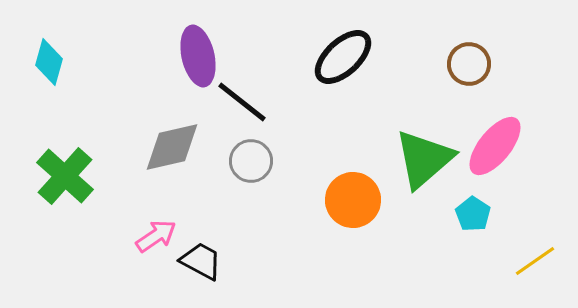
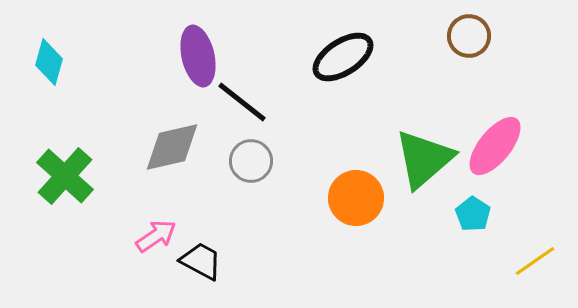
black ellipse: rotated 10 degrees clockwise
brown circle: moved 28 px up
orange circle: moved 3 px right, 2 px up
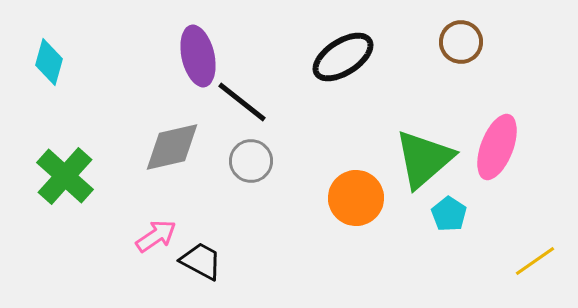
brown circle: moved 8 px left, 6 px down
pink ellipse: moved 2 px right, 1 px down; rotated 18 degrees counterclockwise
cyan pentagon: moved 24 px left
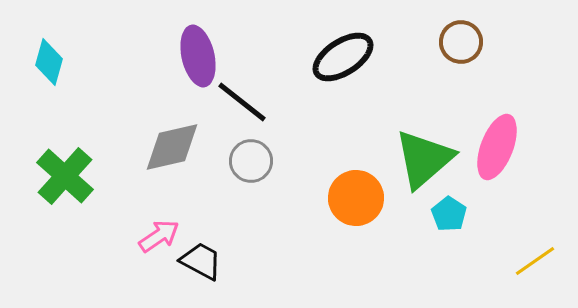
pink arrow: moved 3 px right
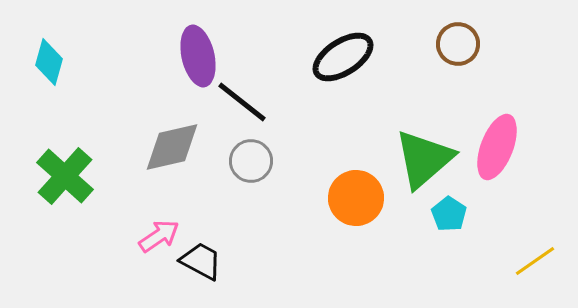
brown circle: moved 3 px left, 2 px down
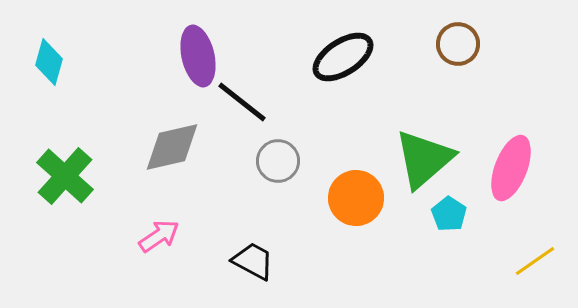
pink ellipse: moved 14 px right, 21 px down
gray circle: moved 27 px right
black trapezoid: moved 52 px right
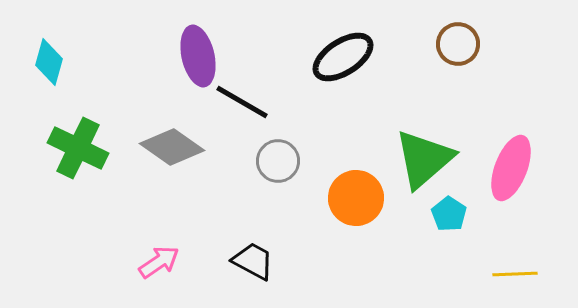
black line: rotated 8 degrees counterclockwise
gray diamond: rotated 48 degrees clockwise
green cross: moved 13 px right, 28 px up; rotated 16 degrees counterclockwise
pink arrow: moved 26 px down
yellow line: moved 20 px left, 13 px down; rotated 33 degrees clockwise
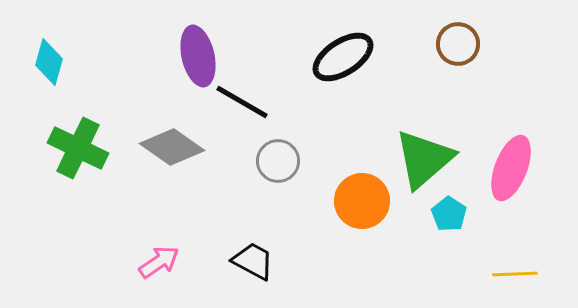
orange circle: moved 6 px right, 3 px down
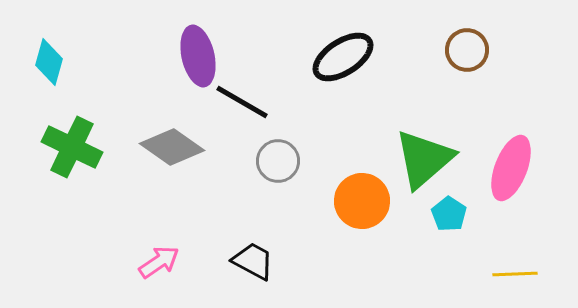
brown circle: moved 9 px right, 6 px down
green cross: moved 6 px left, 1 px up
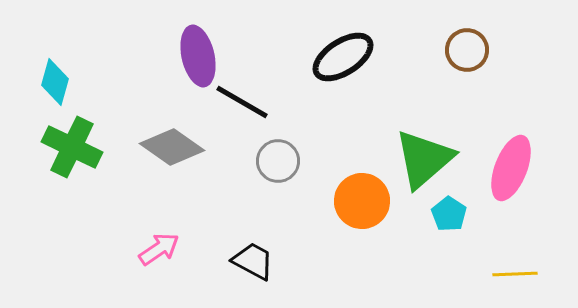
cyan diamond: moved 6 px right, 20 px down
pink arrow: moved 13 px up
